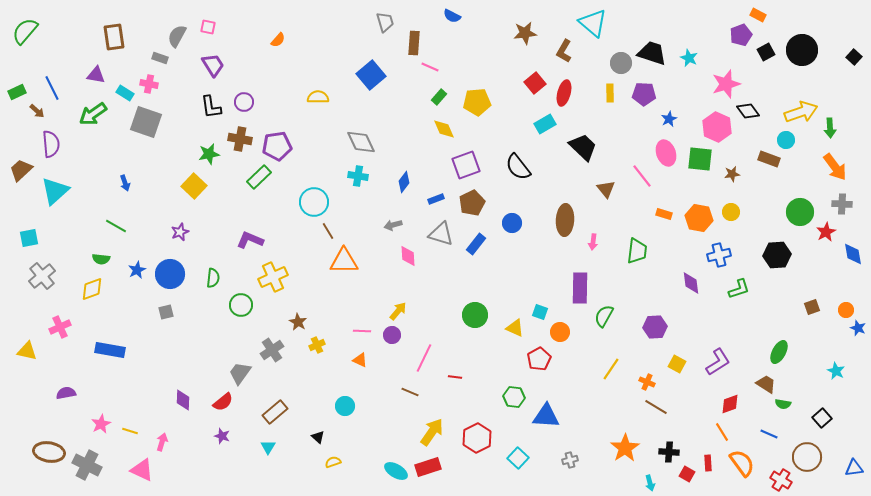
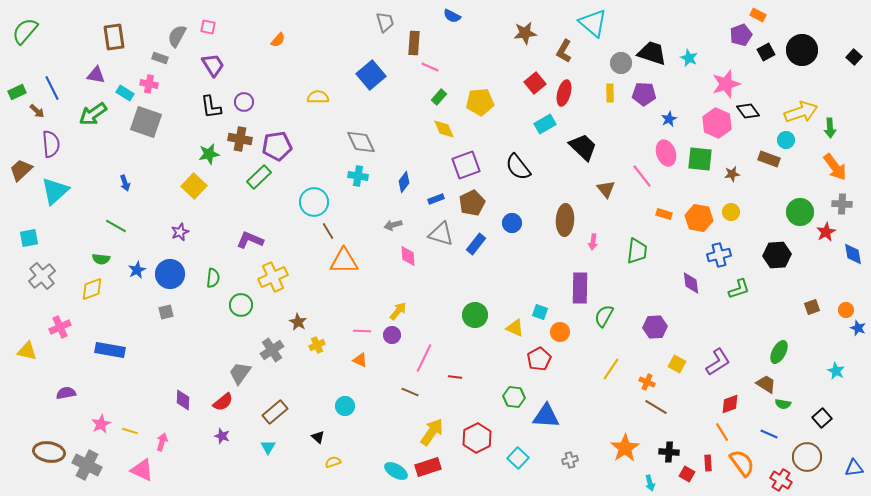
yellow pentagon at (477, 102): moved 3 px right
pink hexagon at (717, 127): moved 4 px up
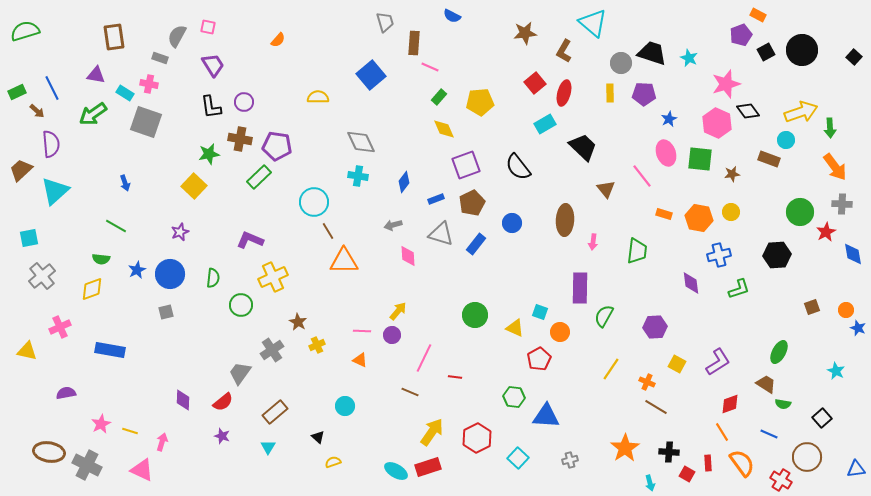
green semicircle at (25, 31): rotated 32 degrees clockwise
purple pentagon at (277, 146): rotated 16 degrees clockwise
blue triangle at (854, 468): moved 2 px right, 1 px down
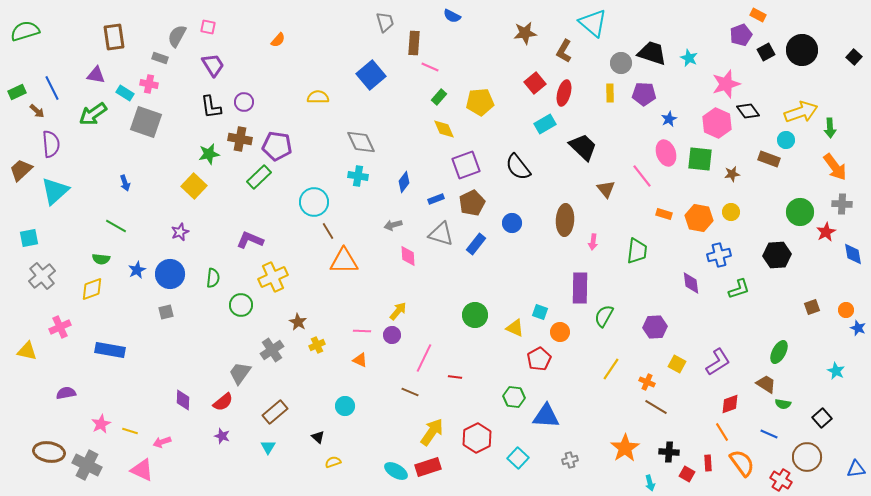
pink arrow at (162, 442): rotated 126 degrees counterclockwise
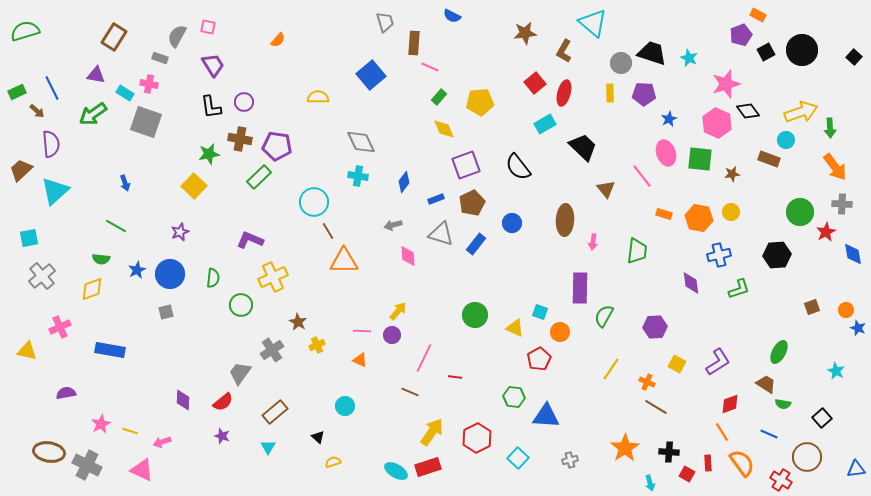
brown rectangle at (114, 37): rotated 40 degrees clockwise
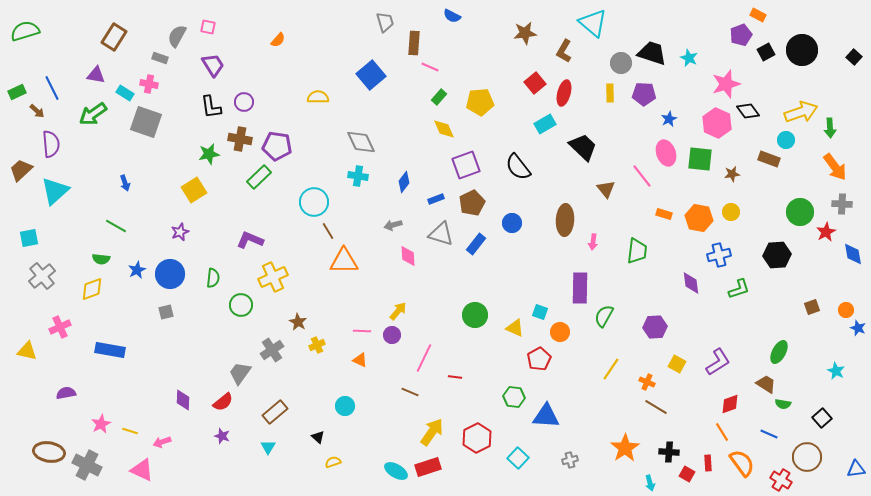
yellow square at (194, 186): moved 4 px down; rotated 15 degrees clockwise
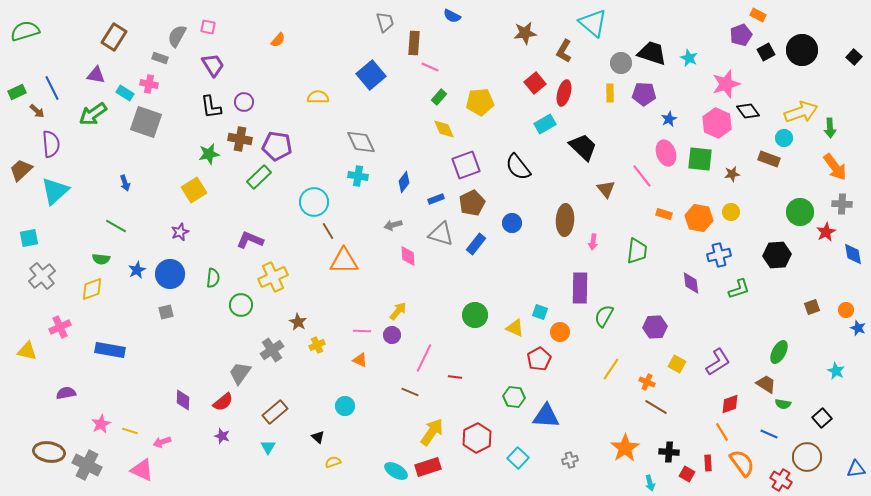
cyan circle at (786, 140): moved 2 px left, 2 px up
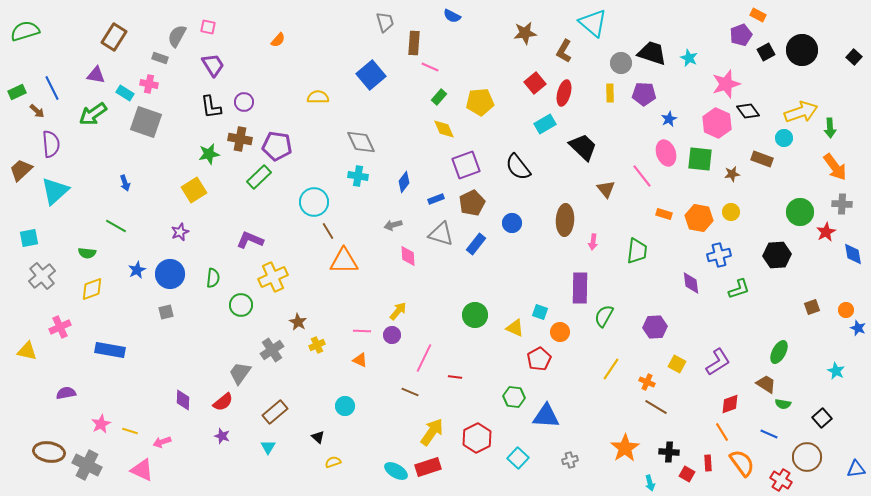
brown rectangle at (769, 159): moved 7 px left
green semicircle at (101, 259): moved 14 px left, 6 px up
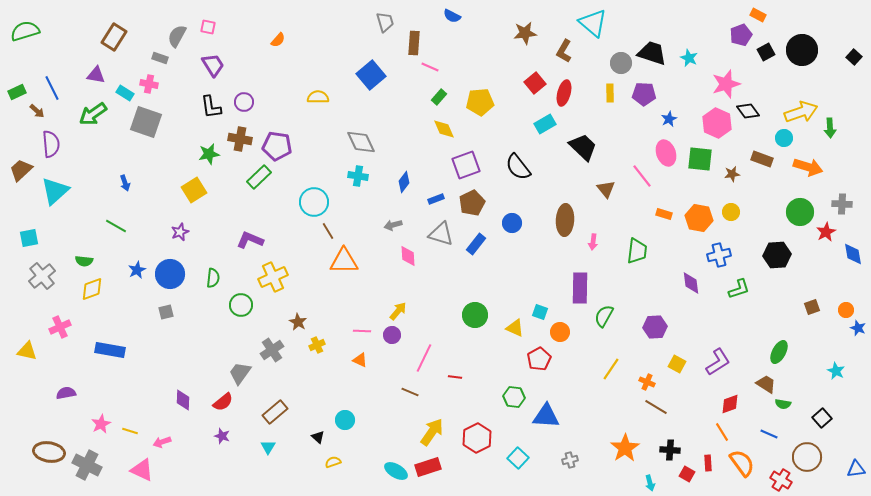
orange arrow at (835, 167): moved 27 px left; rotated 36 degrees counterclockwise
green semicircle at (87, 253): moved 3 px left, 8 px down
cyan circle at (345, 406): moved 14 px down
black cross at (669, 452): moved 1 px right, 2 px up
